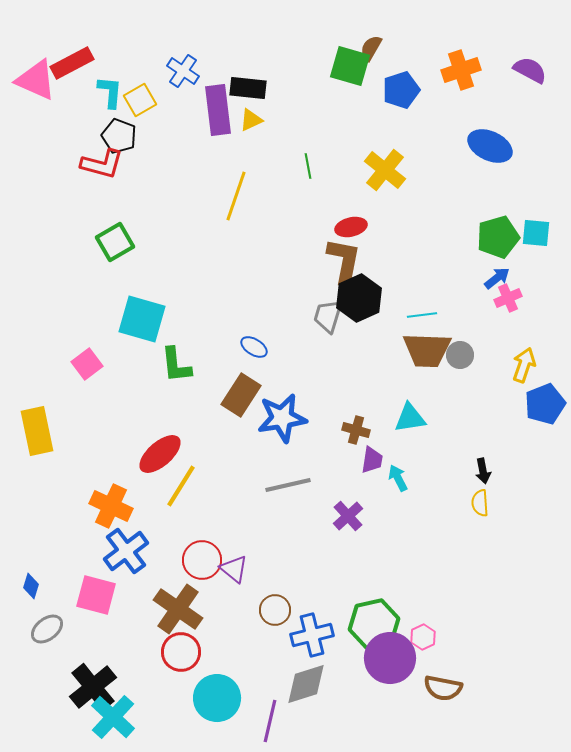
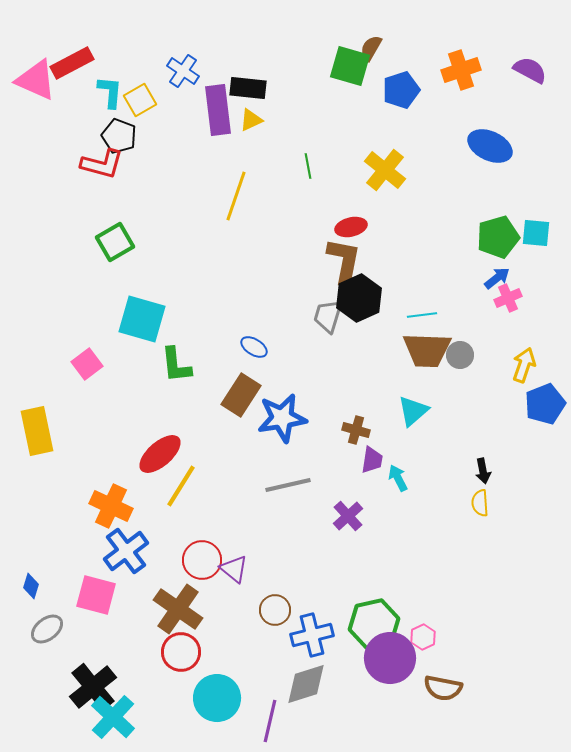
cyan triangle at (410, 418): moved 3 px right, 7 px up; rotated 32 degrees counterclockwise
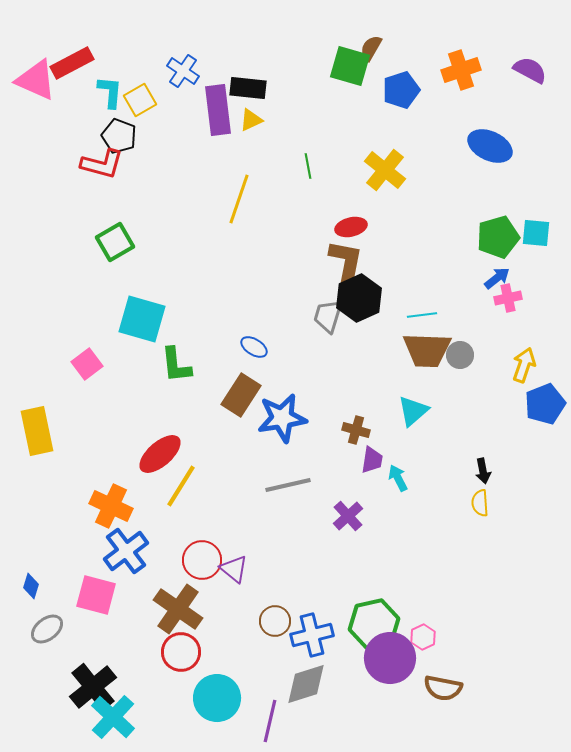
yellow line at (236, 196): moved 3 px right, 3 px down
brown L-shape at (344, 261): moved 2 px right, 2 px down
pink cross at (508, 298): rotated 12 degrees clockwise
brown circle at (275, 610): moved 11 px down
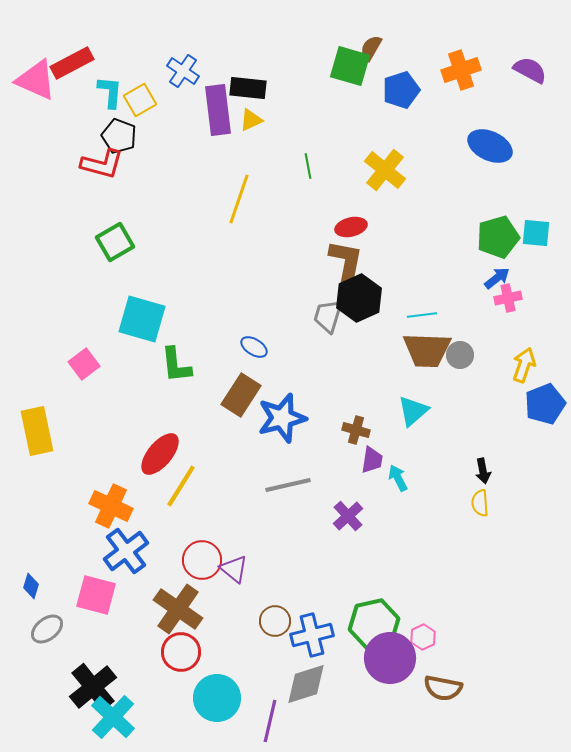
pink square at (87, 364): moved 3 px left
blue star at (282, 418): rotated 6 degrees counterclockwise
red ellipse at (160, 454): rotated 9 degrees counterclockwise
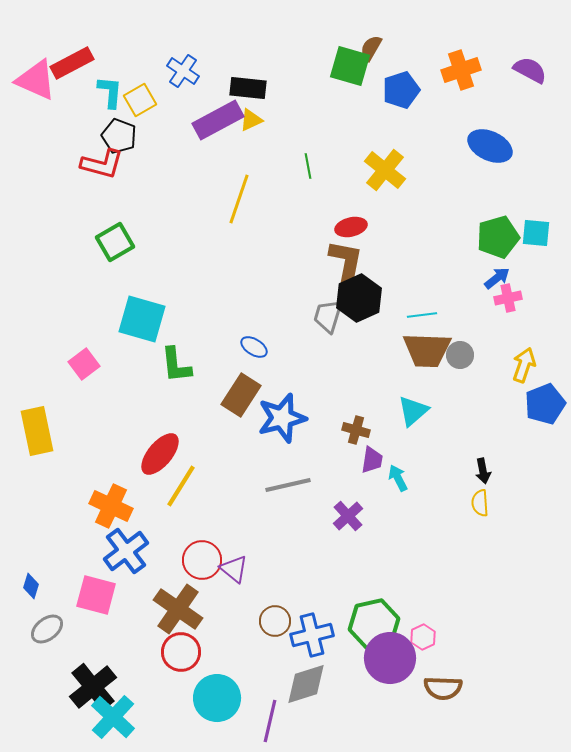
purple rectangle at (218, 110): moved 10 px down; rotated 69 degrees clockwise
brown semicircle at (443, 688): rotated 9 degrees counterclockwise
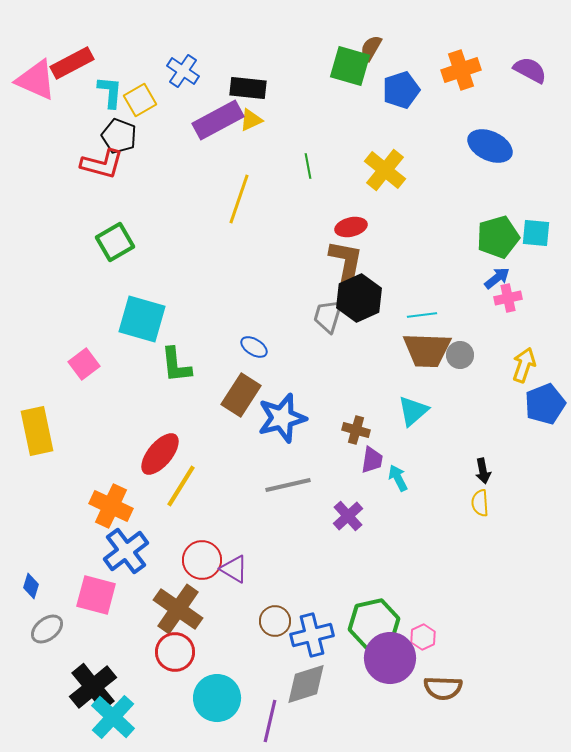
purple triangle at (234, 569): rotated 8 degrees counterclockwise
red circle at (181, 652): moved 6 px left
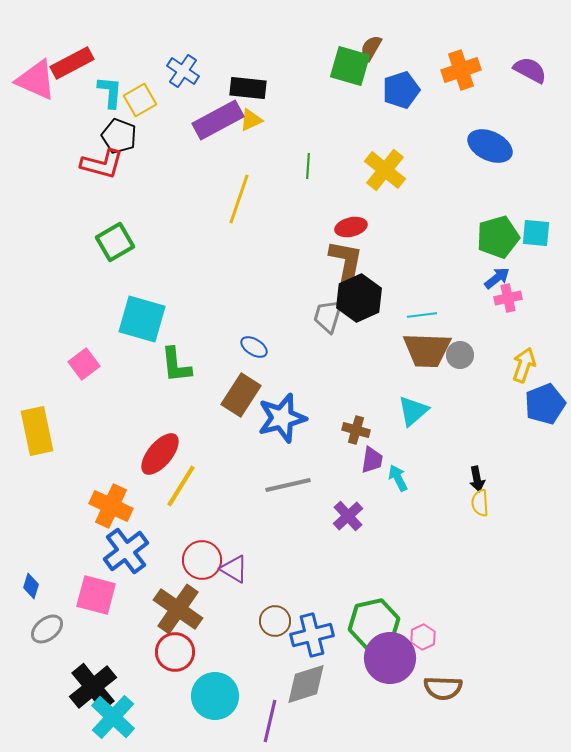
green line at (308, 166): rotated 15 degrees clockwise
black arrow at (483, 471): moved 6 px left, 8 px down
cyan circle at (217, 698): moved 2 px left, 2 px up
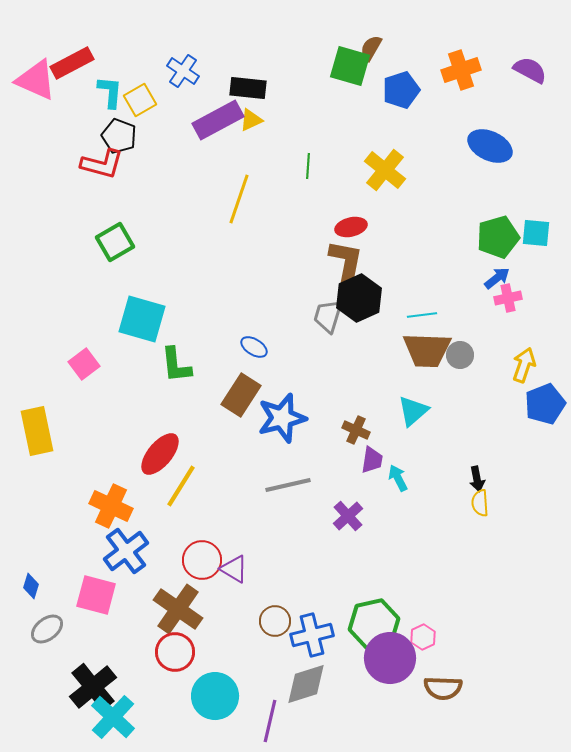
brown cross at (356, 430): rotated 8 degrees clockwise
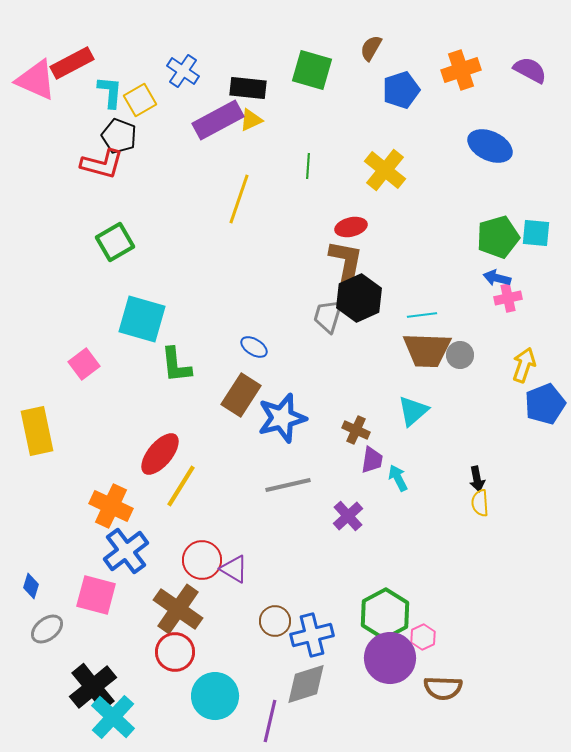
green square at (350, 66): moved 38 px left, 4 px down
blue arrow at (497, 278): rotated 128 degrees counterclockwise
green hexagon at (374, 624): moved 11 px right, 10 px up; rotated 15 degrees counterclockwise
